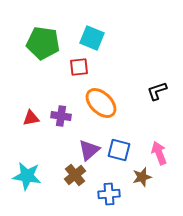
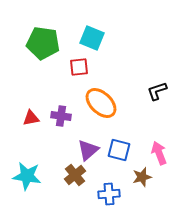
purple triangle: moved 1 px left
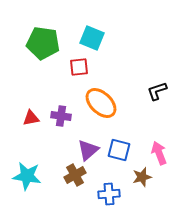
brown cross: rotated 10 degrees clockwise
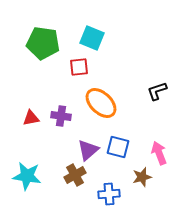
blue square: moved 1 px left, 3 px up
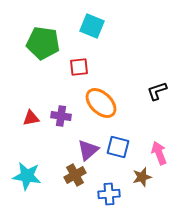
cyan square: moved 12 px up
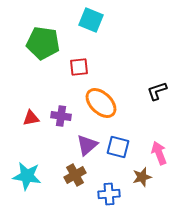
cyan square: moved 1 px left, 6 px up
purple triangle: moved 1 px left, 5 px up
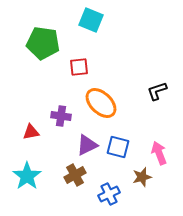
red triangle: moved 14 px down
purple triangle: rotated 15 degrees clockwise
cyan star: rotated 28 degrees clockwise
blue cross: rotated 20 degrees counterclockwise
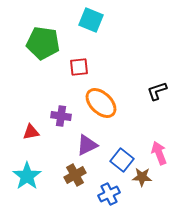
blue square: moved 4 px right, 13 px down; rotated 25 degrees clockwise
brown star: rotated 18 degrees clockwise
